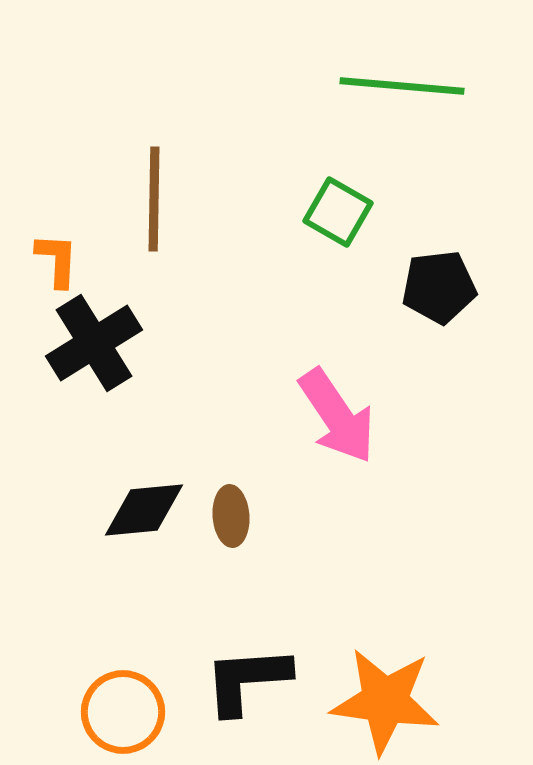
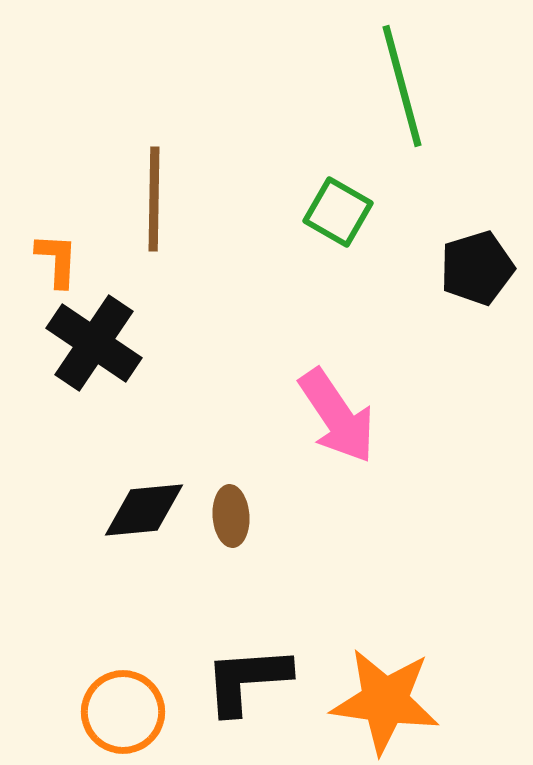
green line: rotated 70 degrees clockwise
black pentagon: moved 38 px right, 19 px up; rotated 10 degrees counterclockwise
black cross: rotated 24 degrees counterclockwise
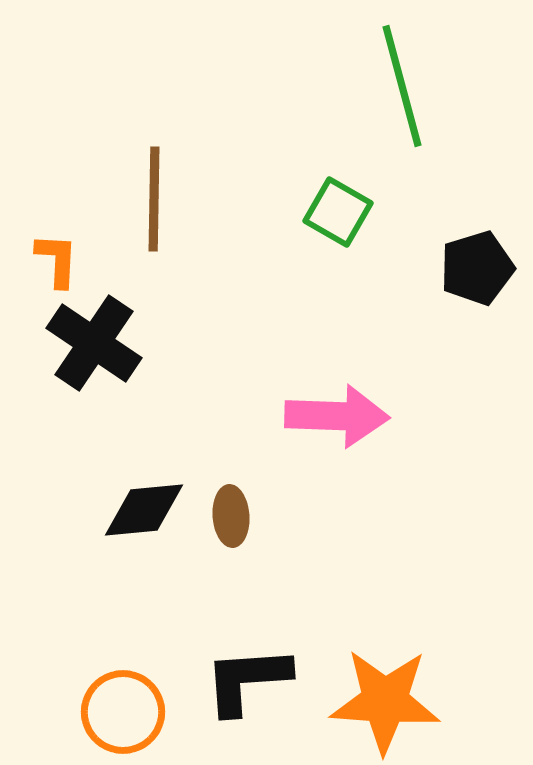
pink arrow: rotated 54 degrees counterclockwise
orange star: rotated 4 degrees counterclockwise
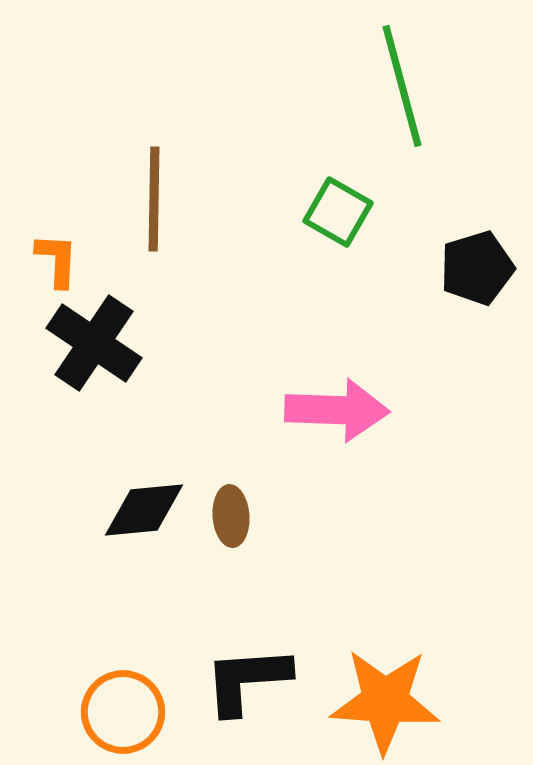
pink arrow: moved 6 px up
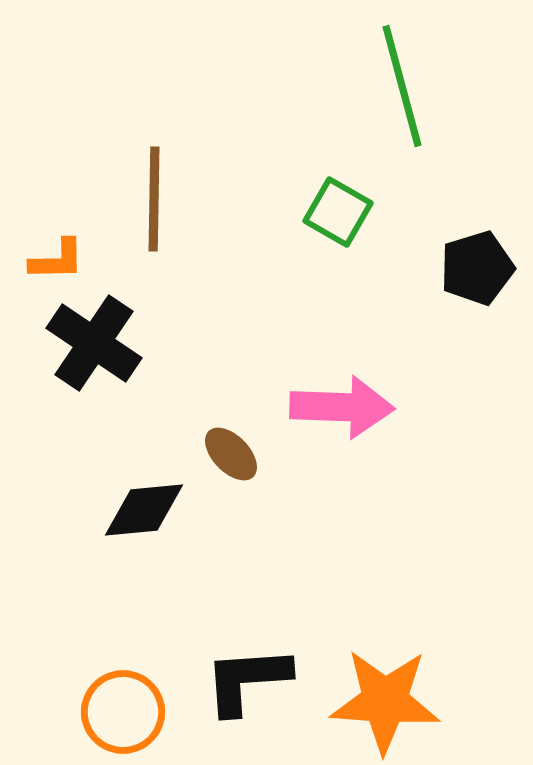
orange L-shape: rotated 86 degrees clockwise
pink arrow: moved 5 px right, 3 px up
brown ellipse: moved 62 px up; rotated 40 degrees counterclockwise
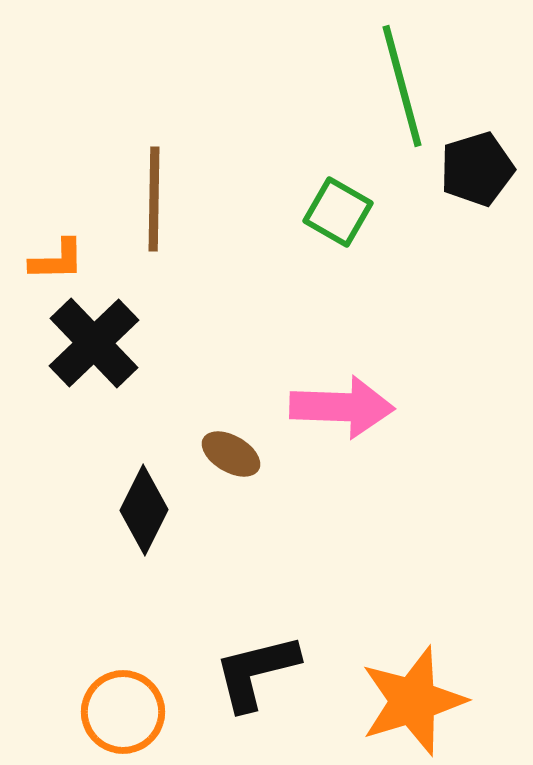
black pentagon: moved 99 px up
black cross: rotated 12 degrees clockwise
brown ellipse: rotated 16 degrees counterclockwise
black diamond: rotated 58 degrees counterclockwise
black L-shape: moved 9 px right, 8 px up; rotated 10 degrees counterclockwise
orange star: moved 28 px right; rotated 21 degrees counterclockwise
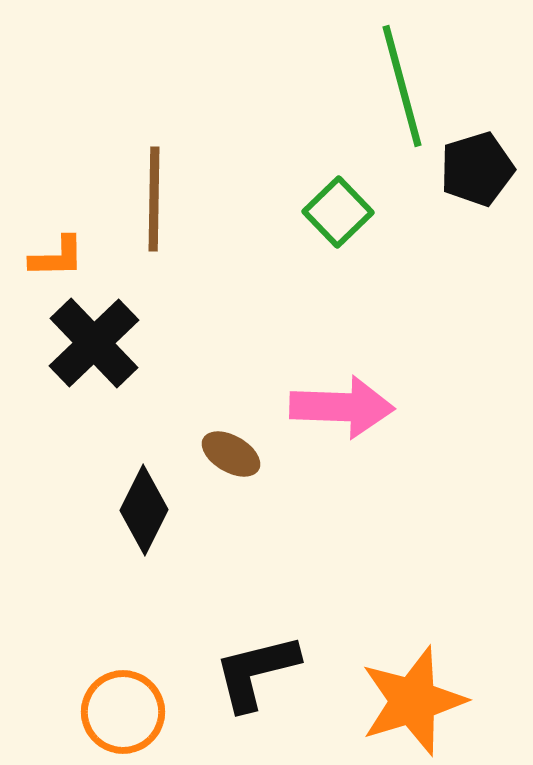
green square: rotated 16 degrees clockwise
orange L-shape: moved 3 px up
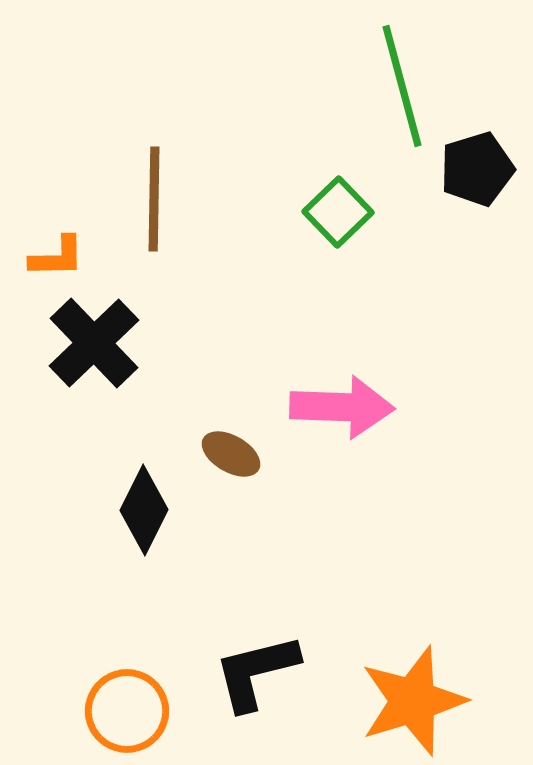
orange circle: moved 4 px right, 1 px up
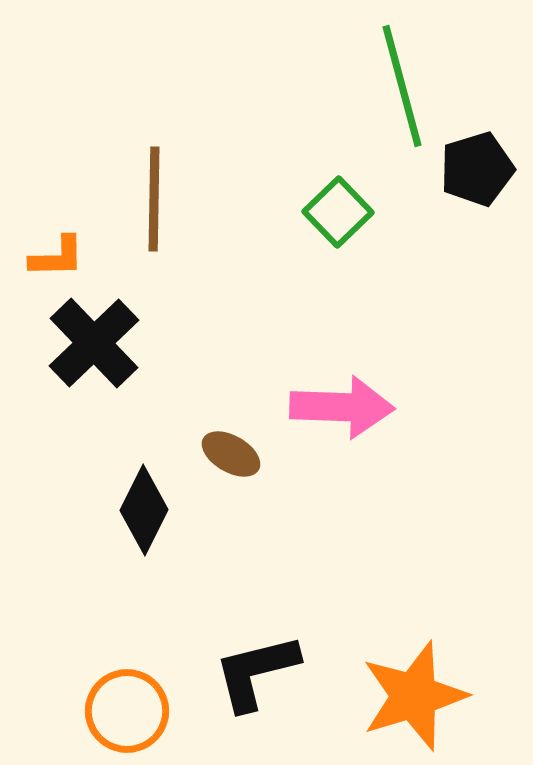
orange star: moved 1 px right, 5 px up
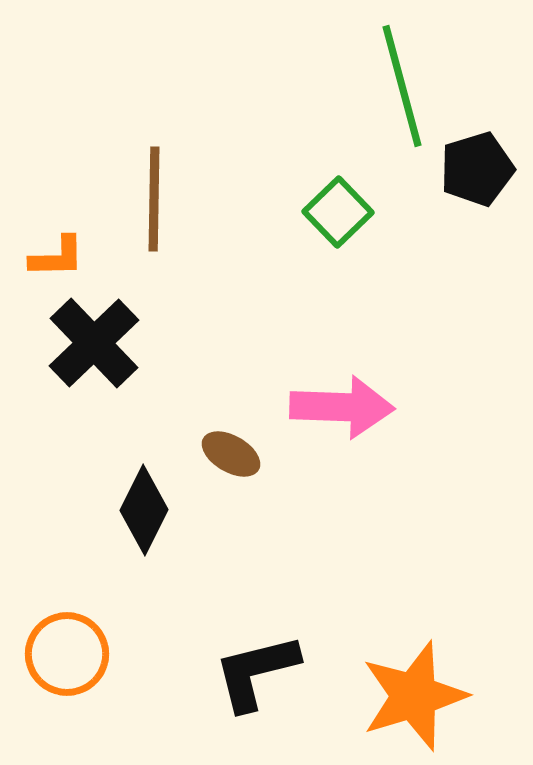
orange circle: moved 60 px left, 57 px up
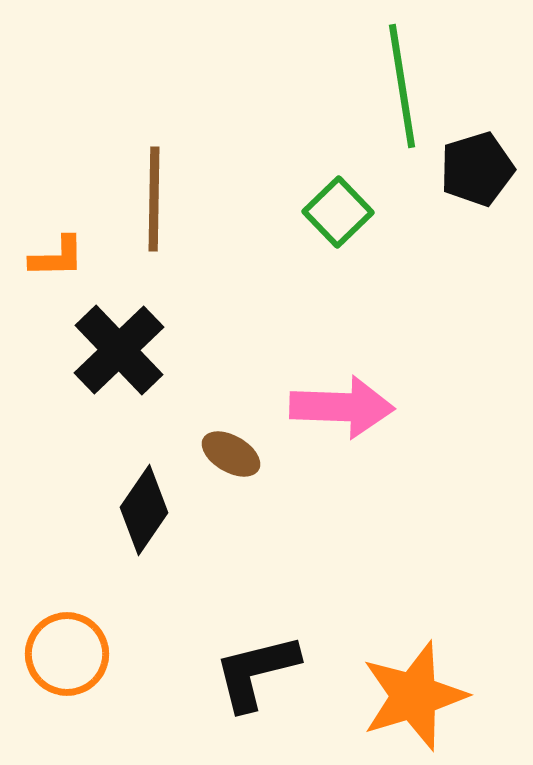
green line: rotated 6 degrees clockwise
black cross: moved 25 px right, 7 px down
black diamond: rotated 8 degrees clockwise
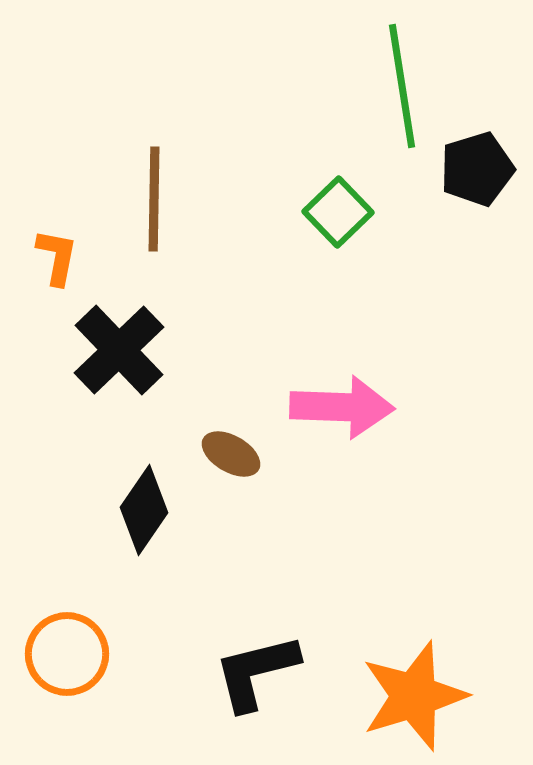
orange L-shape: rotated 78 degrees counterclockwise
